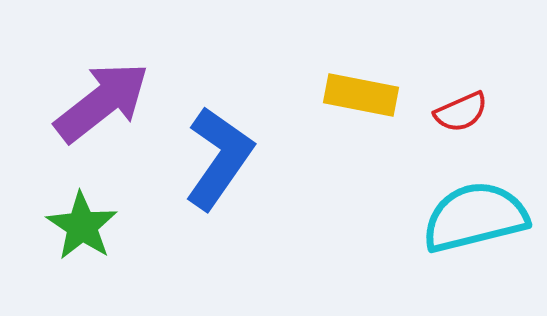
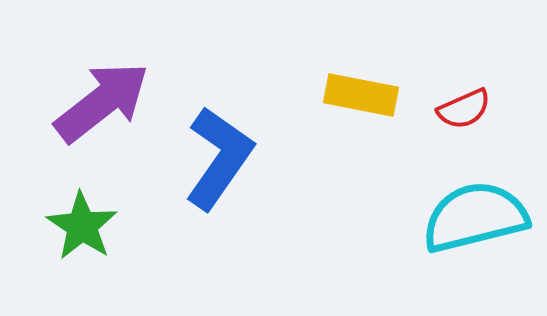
red semicircle: moved 3 px right, 3 px up
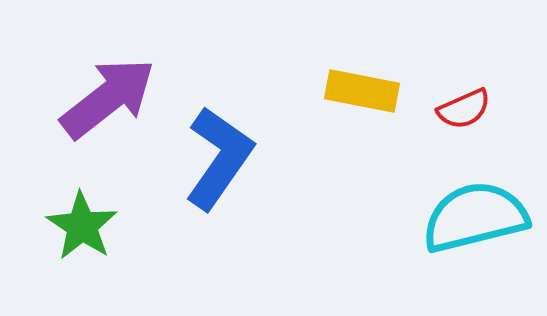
yellow rectangle: moved 1 px right, 4 px up
purple arrow: moved 6 px right, 4 px up
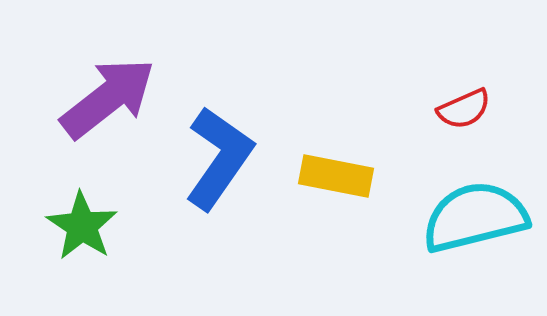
yellow rectangle: moved 26 px left, 85 px down
